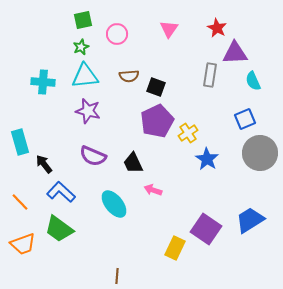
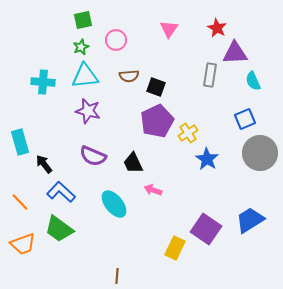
pink circle: moved 1 px left, 6 px down
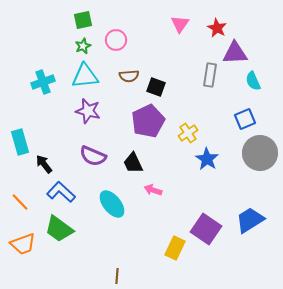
pink triangle: moved 11 px right, 5 px up
green star: moved 2 px right, 1 px up
cyan cross: rotated 25 degrees counterclockwise
purple pentagon: moved 9 px left
cyan ellipse: moved 2 px left
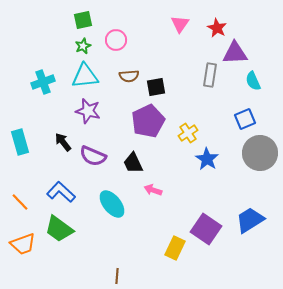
black square: rotated 30 degrees counterclockwise
black arrow: moved 19 px right, 22 px up
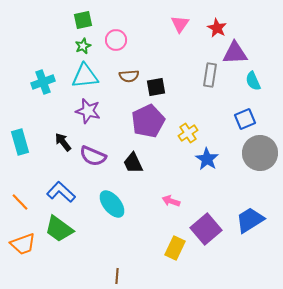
pink arrow: moved 18 px right, 11 px down
purple square: rotated 16 degrees clockwise
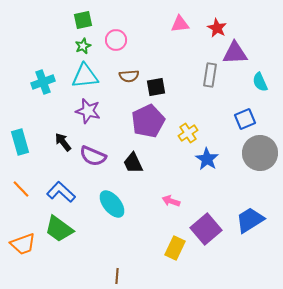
pink triangle: rotated 48 degrees clockwise
cyan semicircle: moved 7 px right, 1 px down
orange line: moved 1 px right, 13 px up
